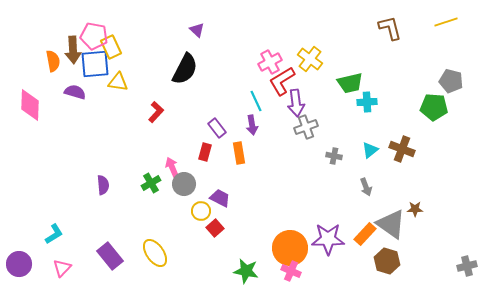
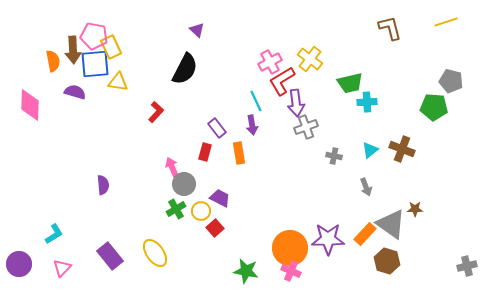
green cross at (151, 183): moved 25 px right, 26 px down
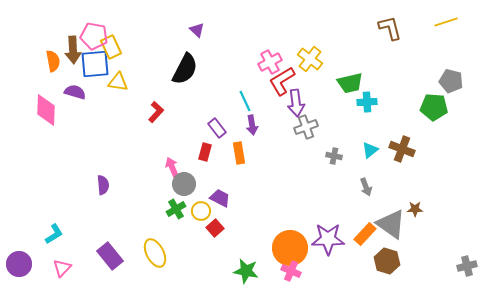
cyan line at (256, 101): moved 11 px left
pink diamond at (30, 105): moved 16 px right, 5 px down
yellow ellipse at (155, 253): rotated 8 degrees clockwise
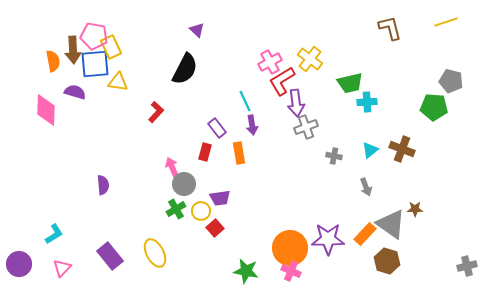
purple trapezoid at (220, 198): rotated 145 degrees clockwise
